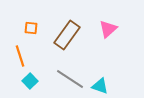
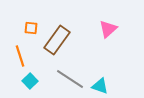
brown rectangle: moved 10 px left, 5 px down
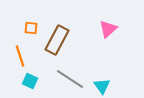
brown rectangle: rotated 8 degrees counterclockwise
cyan square: rotated 21 degrees counterclockwise
cyan triangle: moved 2 px right; rotated 36 degrees clockwise
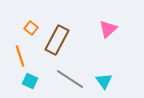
orange square: rotated 32 degrees clockwise
cyan triangle: moved 2 px right, 5 px up
